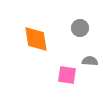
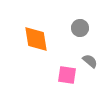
gray semicircle: rotated 35 degrees clockwise
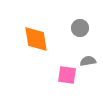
gray semicircle: moved 2 px left; rotated 49 degrees counterclockwise
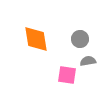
gray circle: moved 11 px down
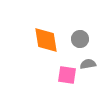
orange diamond: moved 10 px right, 1 px down
gray semicircle: moved 3 px down
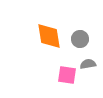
orange diamond: moved 3 px right, 4 px up
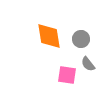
gray circle: moved 1 px right
gray semicircle: rotated 119 degrees counterclockwise
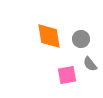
gray semicircle: moved 2 px right
pink square: rotated 18 degrees counterclockwise
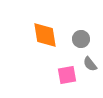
orange diamond: moved 4 px left, 1 px up
